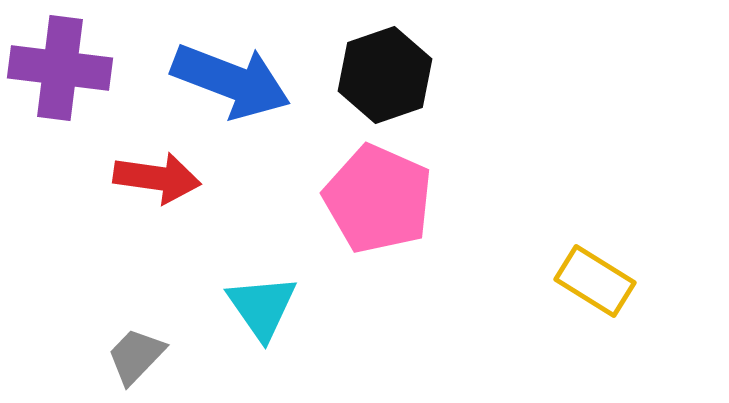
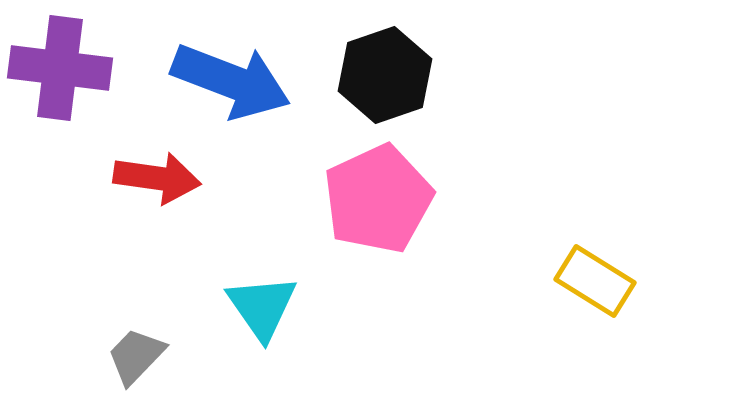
pink pentagon: rotated 23 degrees clockwise
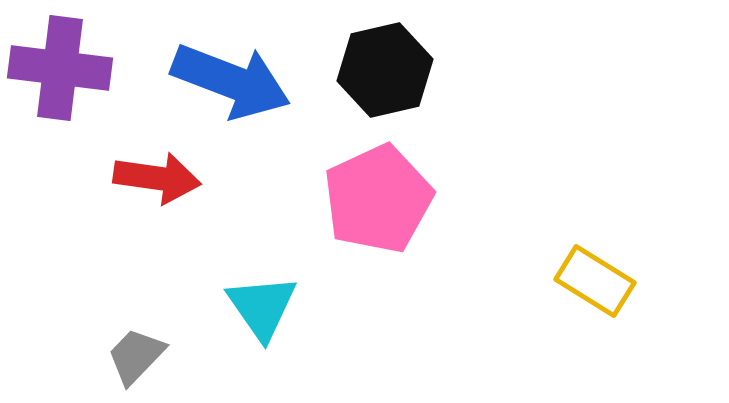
black hexagon: moved 5 px up; rotated 6 degrees clockwise
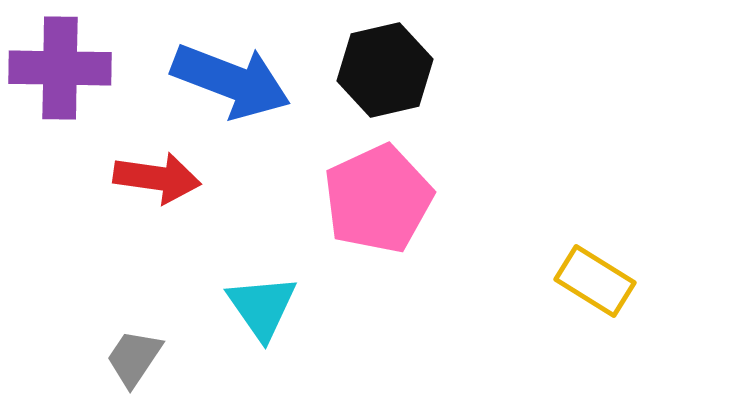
purple cross: rotated 6 degrees counterclockwise
gray trapezoid: moved 2 px left, 2 px down; rotated 10 degrees counterclockwise
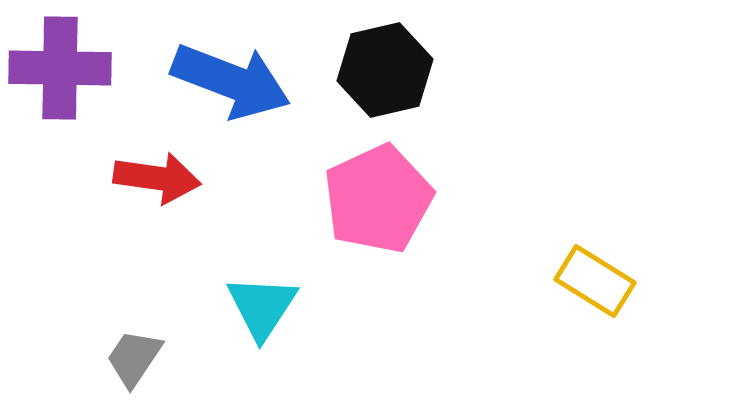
cyan triangle: rotated 8 degrees clockwise
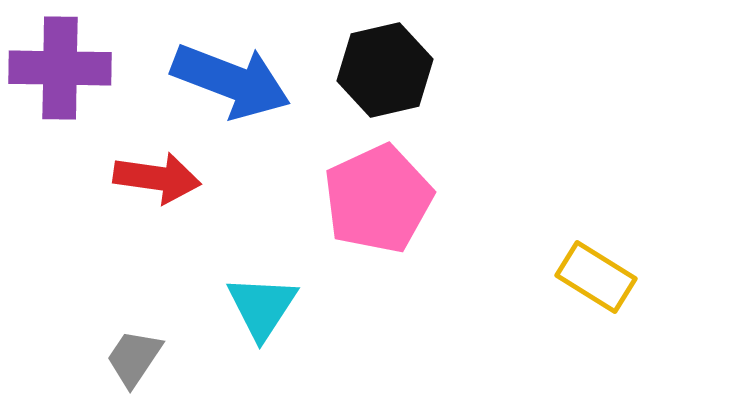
yellow rectangle: moved 1 px right, 4 px up
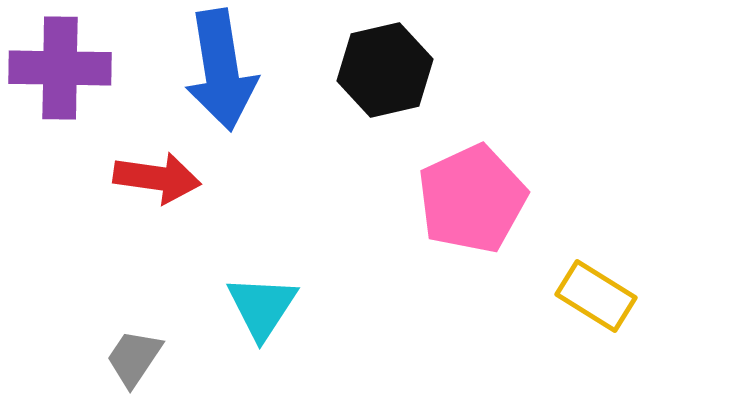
blue arrow: moved 10 px left, 11 px up; rotated 60 degrees clockwise
pink pentagon: moved 94 px right
yellow rectangle: moved 19 px down
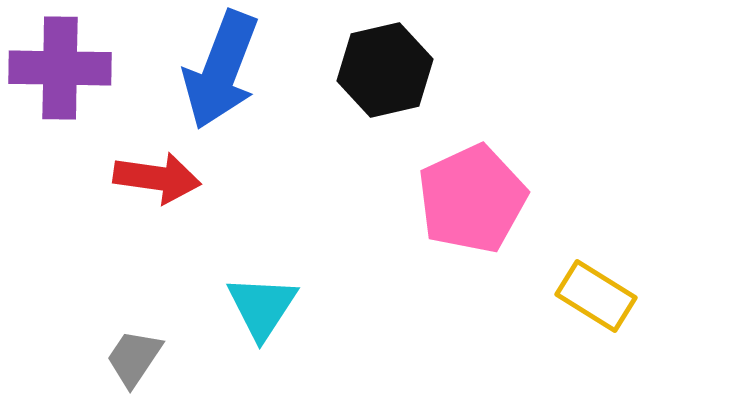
blue arrow: rotated 30 degrees clockwise
